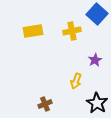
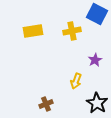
blue square: rotated 15 degrees counterclockwise
brown cross: moved 1 px right
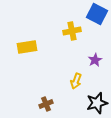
yellow rectangle: moved 6 px left, 16 px down
black star: rotated 25 degrees clockwise
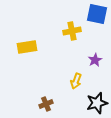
blue square: rotated 15 degrees counterclockwise
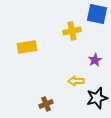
yellow arrow: rotated 70 degrees clockwise
black star: moved 5 px up
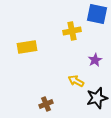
yellow arrow: rotated 28 degrees clockwise
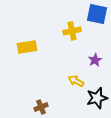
brown cross: moved 5 px left, 3 px down
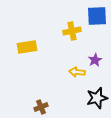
blue square: moved 2 px down; rotated 15 degrees counterclockwise
yellow arrow: moved 1 px right, 9 px up; rotated 21 degrees counterclockwise
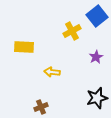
blue square: rotated 35 degrees counterclockwise
yellow cross: rotated 18 degrees counterclockwise
yellow rectangle: moved 3 px left; rotated 12 degrees clockwise
purple star: moved 1 px right, 3 px up
yellow arrow: moved 25 px left
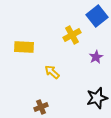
yellow cross: moved 4 px down
yellow arrow: rotated 35 degrees clockwise
